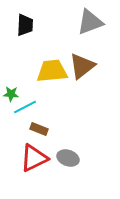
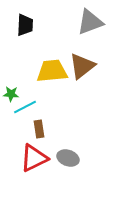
brown rectangle: rotated 60 degrees clockwise
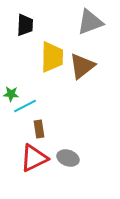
yellow trapezoid: moved 14 px up; rotated 96 degrees clockwise
cyan line: moved 1 px up
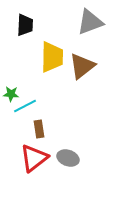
red triangle: rotated 12 degrees counterclockwise
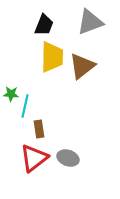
black trapezoid: moved 19 px right; rotated 20 degrees clockwise
cyan line: rotated 50 degrees counterclockwise
